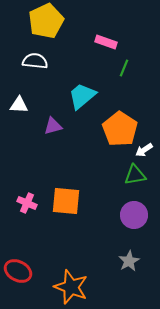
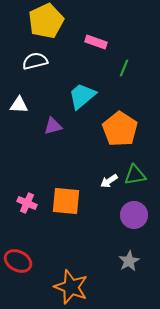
pink rectangle: moved 10 px left
white semicircle: rotated 20 degrees counterclockwise
white arrow: moved 35 px left, 31 px down
red ellipse: moved 10 px up
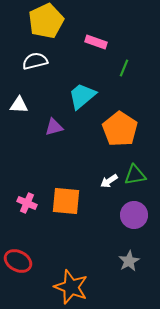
purple triangle: moved 1 px right, 1 px down
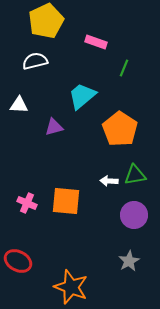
white arrow: rotated 36 degrees clockwise
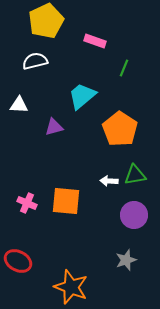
pink rectangle: moved 1 px left, 1 px up
gray star: moved 3 px left, 1 px up; rotated 10 degrees clockwise
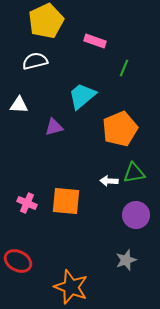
orange pentagon: rotated 16 degrees clockwise
green triangle: moved 1 px left, 2 px up
purple circle: moved 2 px right
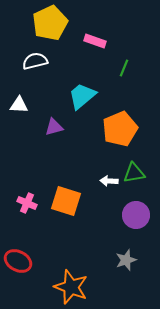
yellow pentagon: moved 4 px right, 2 px down
orange square: rotated 12 degrees clockwise
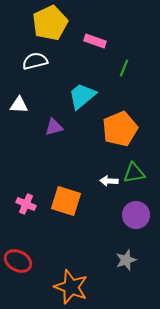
pink cross: moved 1 px left, 1 px down
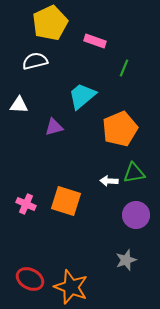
red ellipse: moved 12 px right, 18 px down
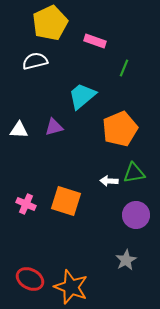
white triangle: moved 25 px down
gray star: rotated 10 degrees counterclockwise
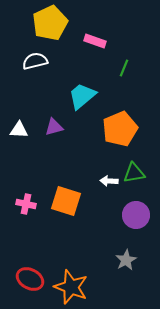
pink cross: rotated 12 degrees counterclockwise
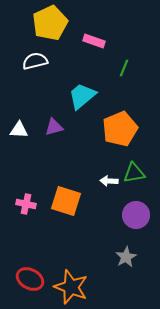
pink rectangle: moved 1 px left
gray star: moved 3 px up
